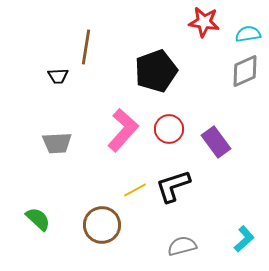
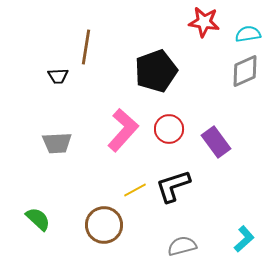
brown circle: moved 2 px right
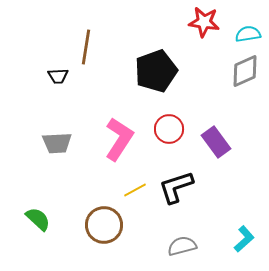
pink L-shape: moved 4 px left, 9 px down; rotated 9 degrees counterclockwise
black L-shape: moved 3 px right, 1 px down
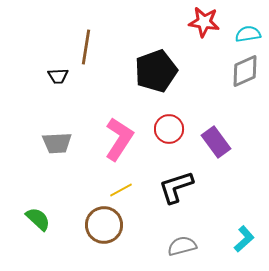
yellow line: moved 14 px left
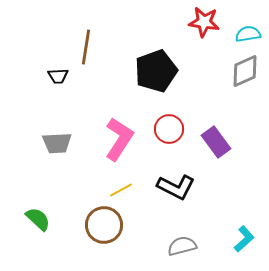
black L-shape: rotated 135 degrees counterclockwise
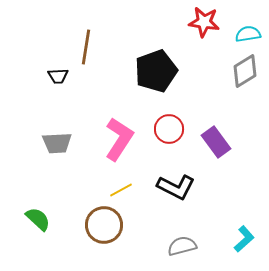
gray diamond: rotated 8 degrees counterclockwise
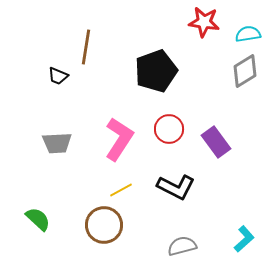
black trapezoid: rotated 25 degrees clockwise
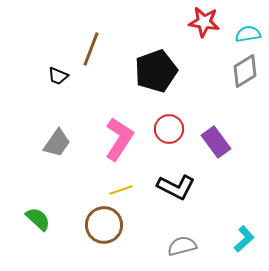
brown line: moved 5 px right, 2 px down; rotated 12 degrees clockwise
gray trapezoid: rotated 52 degrees counterclockwise
yellow line: rotated 10 degrees clockwise
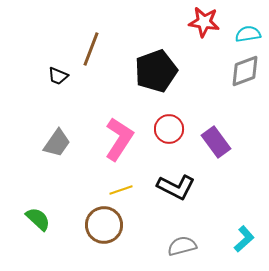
gray diamond: rotated 12 degrees clockwise
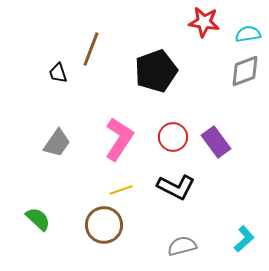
black trapezoid: moved 3 px up; rotated 50 degrees clockwise
red circle: moved 4 px right, 8 px down
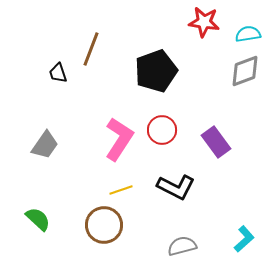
red circle: moved 11 px left, 7 px up
gray trapezoid: moved 12 px left, 2 px down
